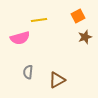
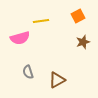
yellow line: moved 2 px right, 1 px down
brown star: moved 2 px left, 5 px down
gray semicircle: rotated 24 degrees counterclockwise
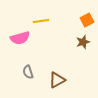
orange square: moved 9 px right, 4 px down
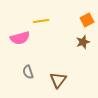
brown triangle: moved 1 px right; rotated 24 degrees counterclockwise
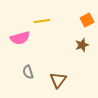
yellow line: moved 1 px right
brown star: moved 1 px left, 3 px down
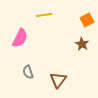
yellow line: moved 2 px right, 6 px up
pink semicircle: rotated 48 degrees counterclockwise
brown star: moved 1 px up; rotated 24 degrees counterclockwise
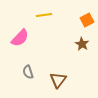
pink semicircle: rotated 18 degrees clockwise
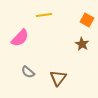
orange square: rotated 32 degrees counterclockwise
gray semicircle: rotated 32 degrees counterclockwise
brown triangle: moved 2 px up
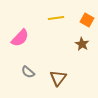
yellow line: moved 12 px right, 3 px down
